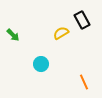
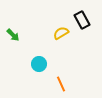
cyan circle: moved 2 px left
orange line: moved 23 px left, 2 px down
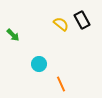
yellow semicircle: moved 9 px up; rotated 70 degrees clockwise
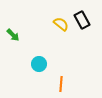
orange line: rotated 28 degrees clockwise
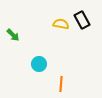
yellow semicircle: rotated 28 degrees counterclockwise
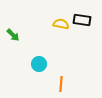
black rectangle: rotated 54 degrees counterclockwise
